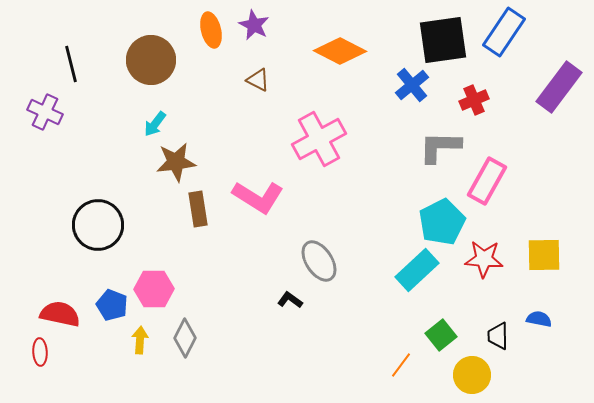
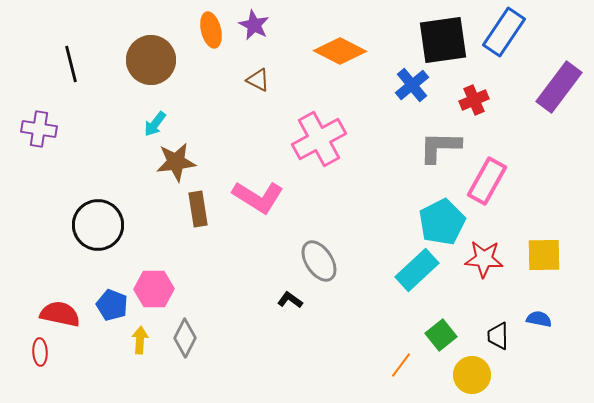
purple cross: moved 6 px left, 17 px down; rotated 16 degrees counterclockwise
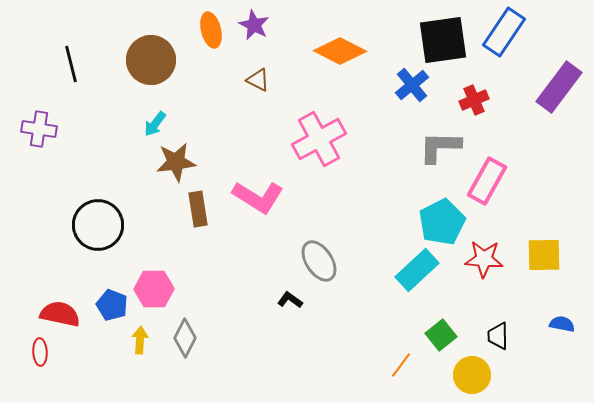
blue semicircle: moved 23 px right, 5 px down
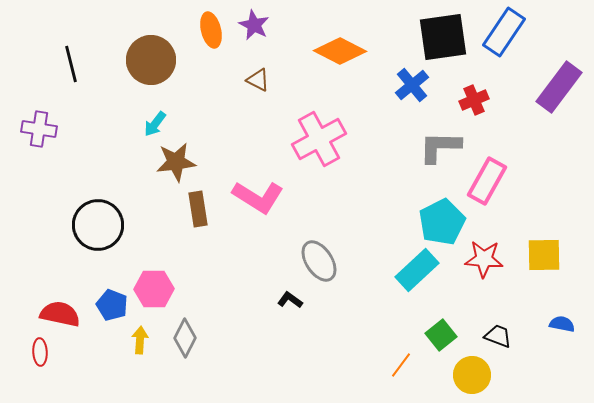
black square: moved 3 px up
black trapezoid: rotated 112 degrees clockwise
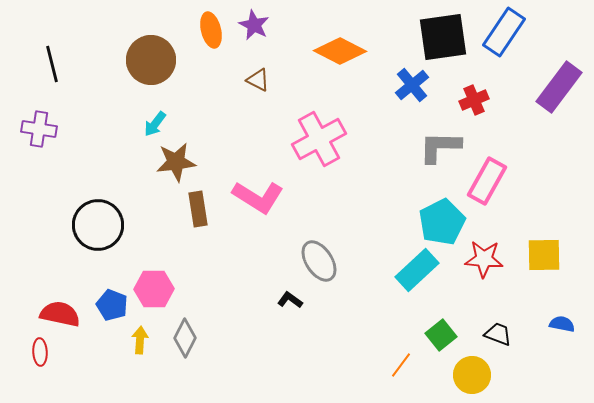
black line: moved 19 px left
black trapezoid: moved 2 px up
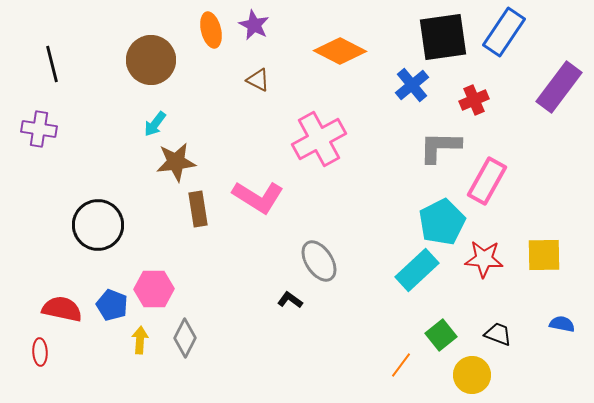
red semicircle: moved 2 px right, 5 px up
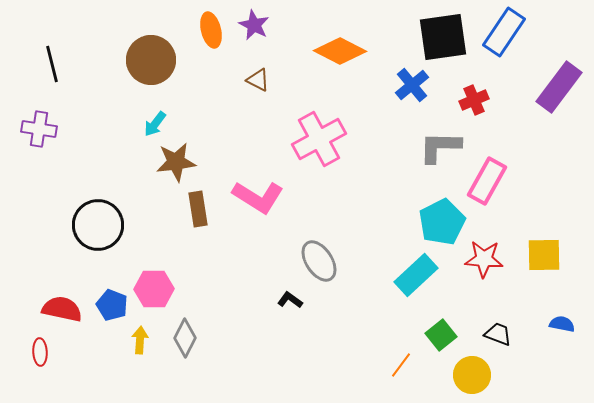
cyan rectangle: moved 1 px left, 5 px down
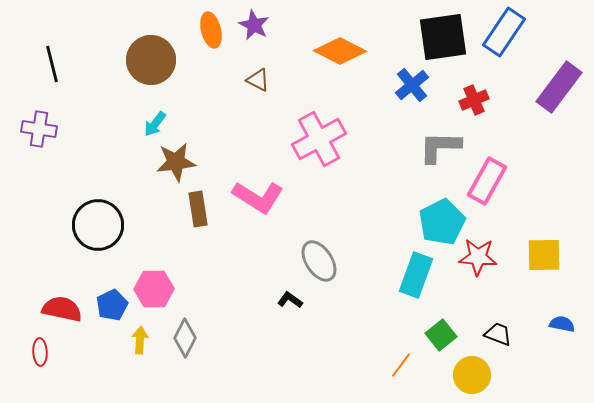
red star: moved 6 px left, 2 px up
cyan rectangle: rotated 27 degrees counterclockwise
blue pentagon: rotated 24 degrees clockwise
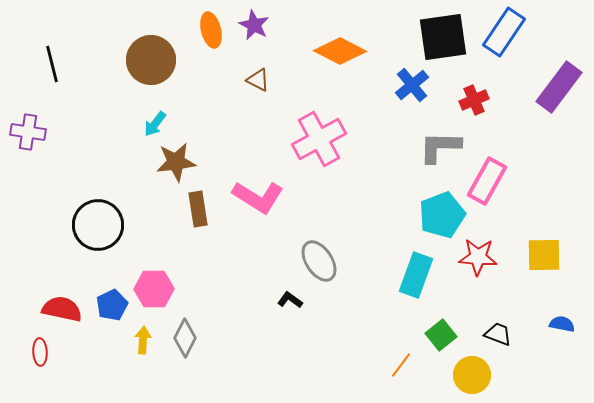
purple cross: moved 11 px left, 3 px down
cyan pentagon: moved 7 px up; rotated 6 degrees clockwise
yellow arrow: moved 3 px right
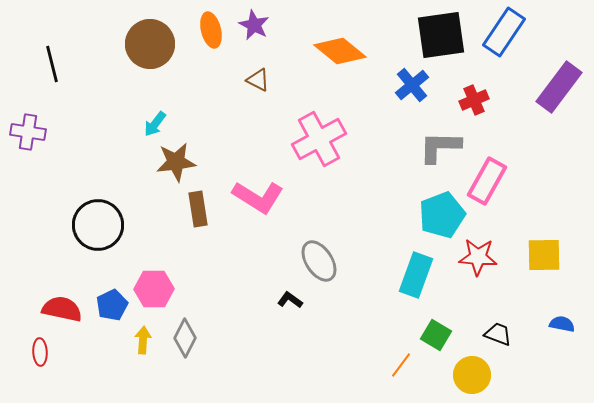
black square: moved 2 px left, 2 px up
orange diamond: rotated 12 degrees clockwise
brown circle: moved 1 px left, 16 px up
green square: moved 5 px left; rotated 20 degrees counterclockwise
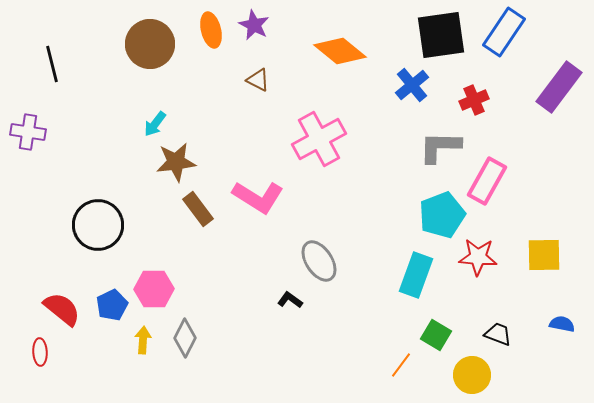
brown rectangle: rotated 28 degrees counterclockwise
red semicircle: rotated 27 degrees clockwise
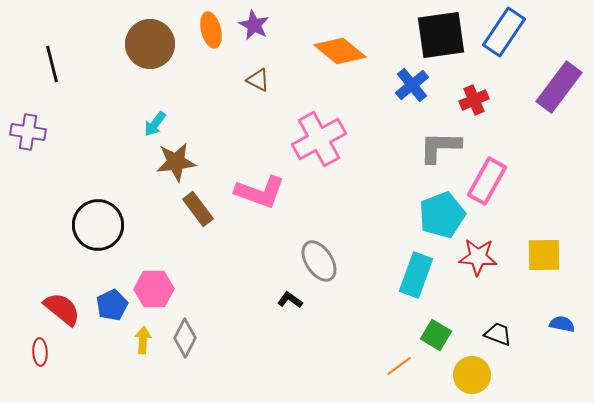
pink L-shape: moved 2 px right, 5 px up; rotated 12 degrees counterclockwise
orange line: moved 2 px left, 1 px down; rotated 16 degrees clockwise
